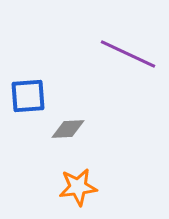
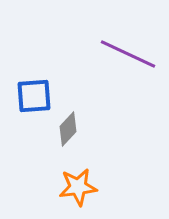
blue square: moved 6 px right
gray diamond: rotated 44 degrees counterclockwise
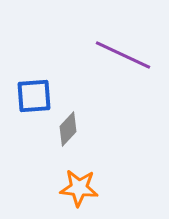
purple line: moved 5 px left, 1 px down
orange star: moved 1 px right, 1 px down; rotated 12 degrees clockwise
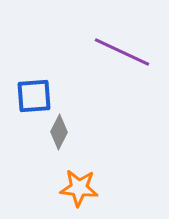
purple line: moved 1 px left, 3 px up
gray diamond: moved 9 px left, 3 px down; rotated 16 degrees counterclockwise
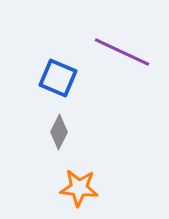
blue square: moved 24 px right, 18 px up; rotated 27 degrees clockwise
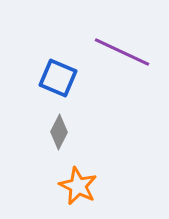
orange star: moved 1 px left, 2 px up; rotated 21 degrees clockwise
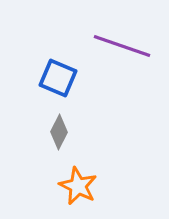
purple line: moved 6 px up; rotated 6 degrees counterclockwise
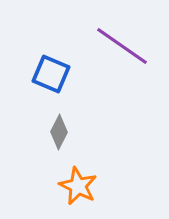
purple line: rotated 16 degrees clockwise
blue square: moved 7 px left, 4 px up
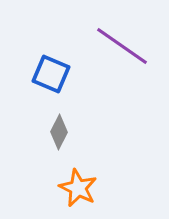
orange star: moved 2 px down
